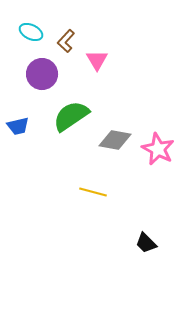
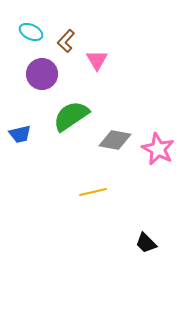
blue trapezoid: moved 2 px right, 8 px down
yellow line: rotated 28 degrees counterclockwise
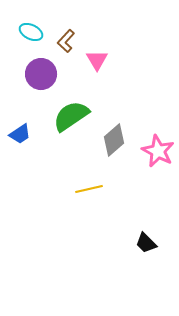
purple circle: moved 1 px left
blue trapezoid: rotated 20 degrees counterclockwise
gray diamond: moved 1 px left; rotated 52 degrees counterclockwise
pink star: moved 2 px down
yellow line: moved 4 px left, 3 px up
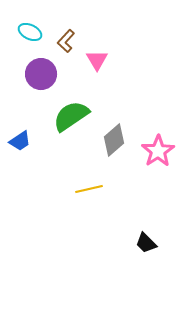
cyan ellipse: moved 1 px left
blue trapezoid: moved 7 px down
pink star: rotated 12 degrees clockwise
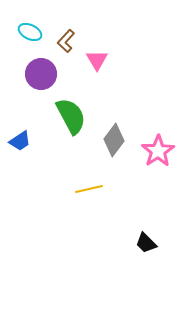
green semicircle: rotated 96 degrees clockwise
gray diamond: rotated 12 degrees counterclockwise
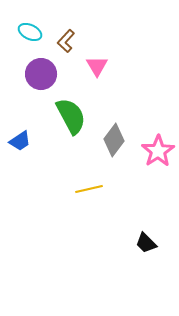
pink triangle: moved 6 px down
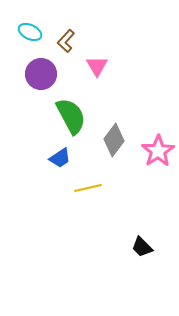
blue trapezoid: moved 40 px right, 17 px down
yellow line: moved 1 px left, 1 px up
black trapezoid: moved 4 px left, 4 px down
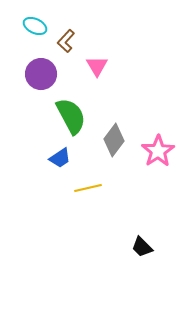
cyan ellipse: moved 5 px right, 6 px up
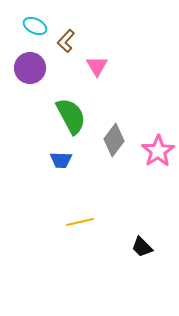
purple circle: moved 11 px left, 6 px up
blue trapezoid: moved 1 px right, 2 px down; rotated 35 degrees clockwise
yellow line: moved 8 px left, 34 px down
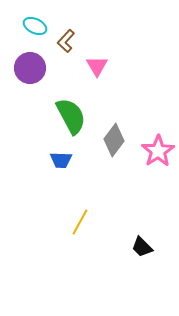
yellow line: rotated 48 degrees counterclockwise
